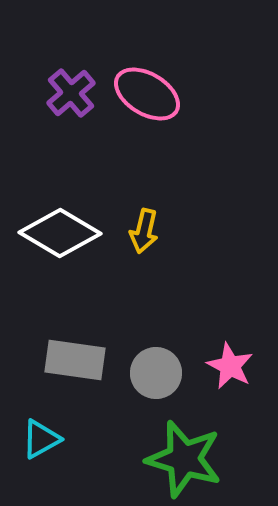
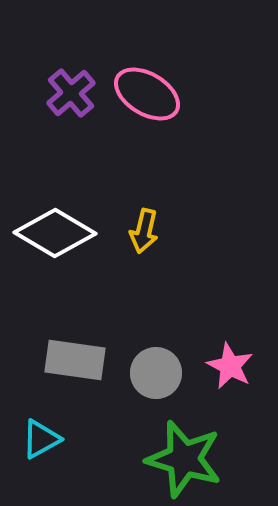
white diamond: moved 5 px left
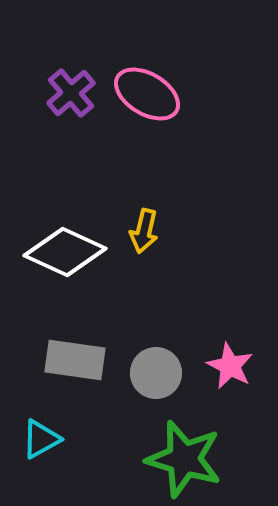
white diamond: moved 10 px right, 19 px down; rotated 6 degrees counterclockwise
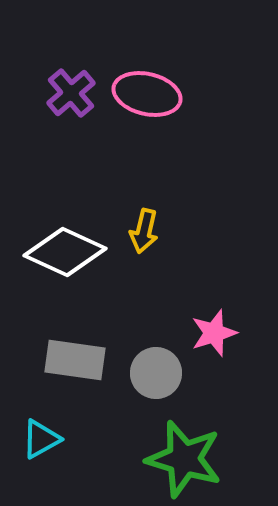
pink ellipse: rotated 18 degrees counterclockwise
pink star: moved 16 px left, 33 px up; rotated 27 degrees clockwise
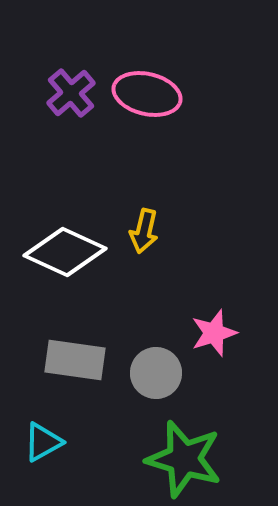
cyan triangle: moved 2 px right, 3 px down
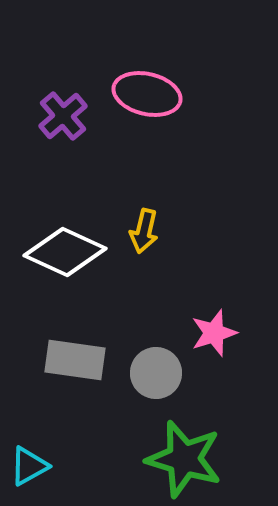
purple cross: moved 8 px left, 23 px down
cyan triangle: moved 14 px left, 24 px down
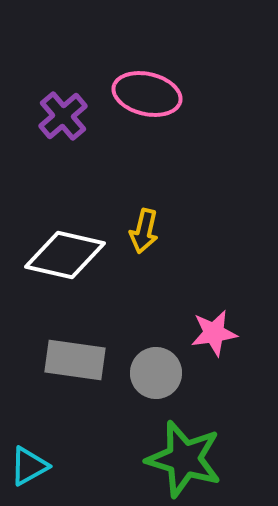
white diamond: moved 3 px down; rotated 12 degrees counterclockwise
pink star: rotated 9 degrees clockwise
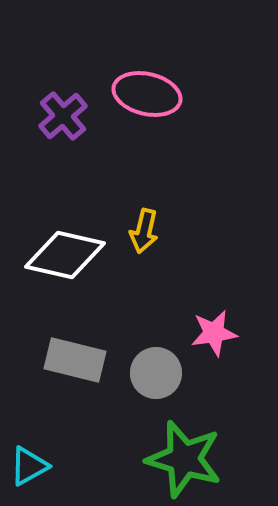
gray rectangle: rotated 6 degrees clockwise
